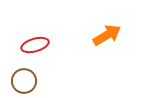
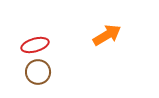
brown circle: moved 14 px right, 9 px up
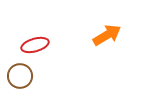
brown circle: moved 18 px left, 4 px down
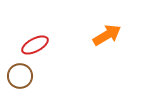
red ellipse: rotated 12 degrees counterclockwise
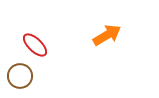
red ellipse: rotated 72 degrees clockwise
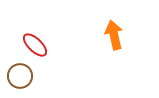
orange arrow: moved 7 px right; rotated 72 degrees counterclockwise
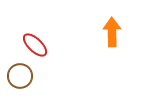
orange arrow: moved 2 px left, 3 px up; rotated 12 degrees clockwise
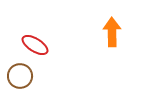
red ellipse: rotated 12 degrees counterclockwise
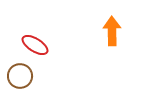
orange arrow: moved 1 px up
